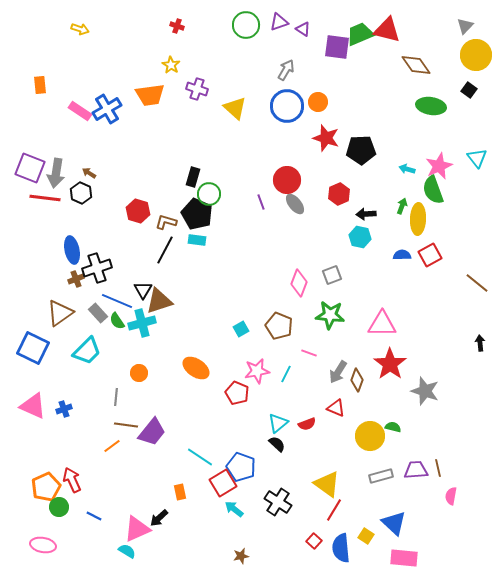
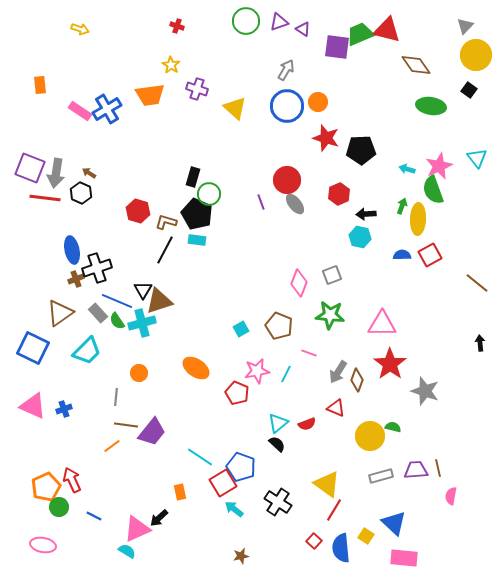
green circle at (246, 25): moved 4 px up
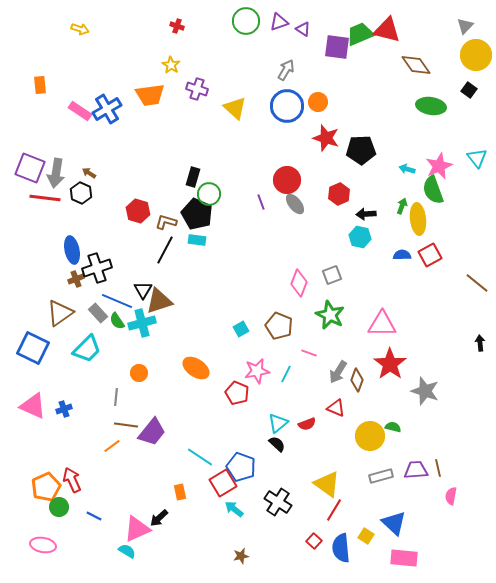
yellow ellipse at (418, 219): rotated 8 degrees counterclockwise
green star at (330, 315): rotated 20 degrees clockwise
cyan trapezoid at (87, 351): moved 2 px up
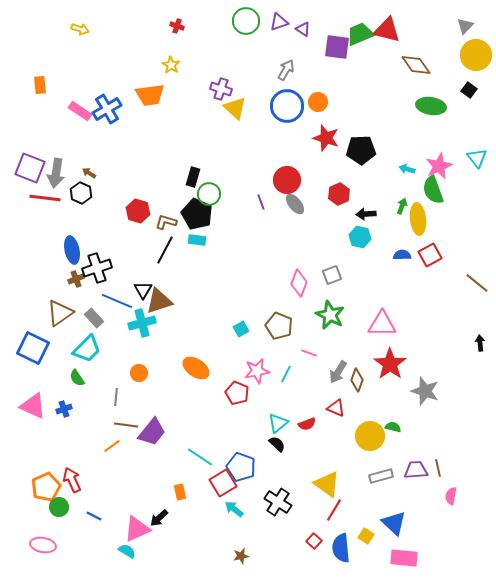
purple cross at (197, 89): moved 24 px right
gray rectangle at (98, 313): moved 4 px left, 5 px down
green semicircle at (117, 321): moved 40 px left, 57 px down
